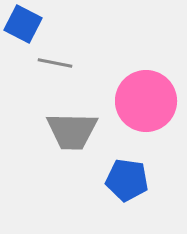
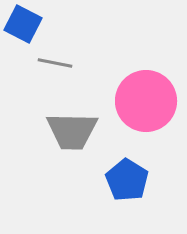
blue pentagon: rotated 24 degrees clockwise
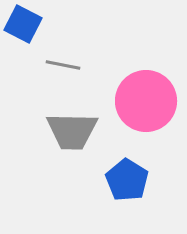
gray line: moved 8 px right, 2 px down
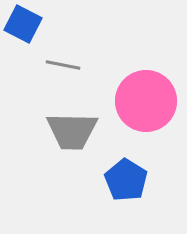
blue pentagon: moved 1 px left
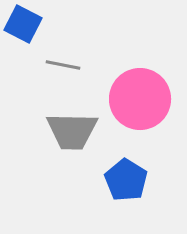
pink circle: moved 6 px left, 2 px up
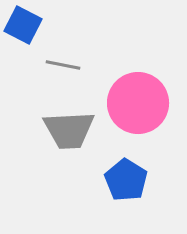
blue square: moved 1 px down
pink circle: moved 2 px left, 4 px down
gray trapezoid: moved 3 px left, 1 px up; rotated 4 degrees counterclockwise
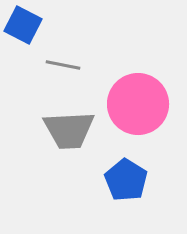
pink circle: moved 1 px down
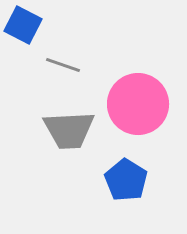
gray line: rotated 8 degrees clockwise
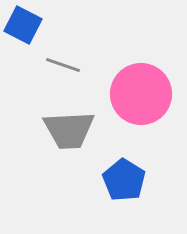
pink circle: moved 3 px right, 10 px up
blue pentagon: moved 2 px left
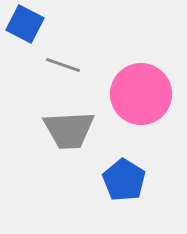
blue square: moved 2 px right, 1 px up
